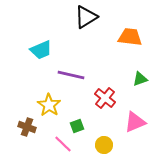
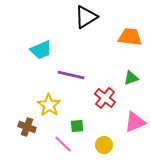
green triangle: moved 9 px left, 1 px up
green square: rotated 16 degrees clockwise
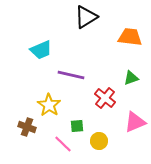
yellow circle: moved 5 px left, 4 px up
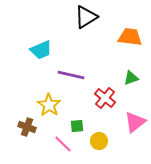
pink triangle: rotated 15 degrees counterclockwise
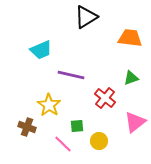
orange trapezoid: moved 1 px down
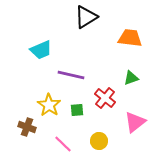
green square: moved 16 px up
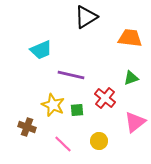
yellow star: moved 4 px right; rotated 10 degrees counterclockwise
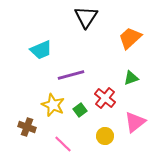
black triangle: rotated 25 degrees counterclockwise
orange trapezoid: rotated 50 degrees counterclockwise
purple line: rotated 28 degrees counterclockwise
green square: moved 3 px right; rotated 32 degrees counterclockwise
yellow circle: moved 6 px right, 5 px up
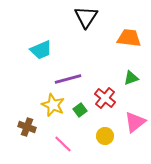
orange trapezoid: moved 1 px left; rotated 50 degrees clockwise
purple line: moved 3 px left, 4 px down
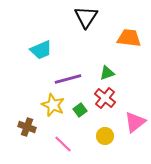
green triangle: moved 24 px left, 5 px up
